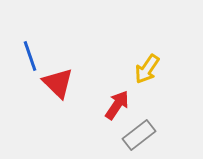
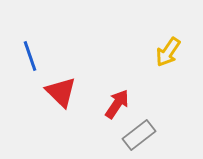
yellow arrow: moved 21 px right, 17 px up
red triangle: moved 3 px right, 9 px down
red arrow: moved 1 px up
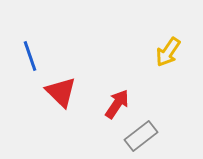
gray rectangle: moved 2 px right, 1 px down
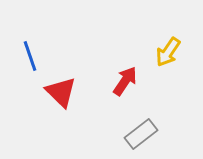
red arrow: moved 8 px right, 23 px up
gray rectangle: moved 2 px up
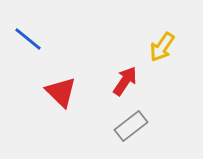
yellow arrow: moved 6 px left, 5 px up
blue line: moved 2 px left, 17 px up; rotated 32 degrees counterclockwise
gray rectangle: moved 10 px left, 8 px up
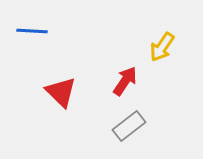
blue line: moved 4 px right, 8 px up; rotated 36 degrees counterclockwise
gray rectangle: moved 2 px left
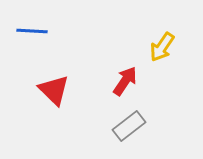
red triangle: moved 7 px left, 2 px up
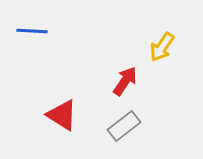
red triangle: moved 8 px right, 25 px down; rotated 12 degrees counterclockwise
gray rectangle: moved 5 px left
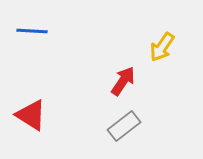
red arrow: moved 2 px left
red triangle: moved 31 px left
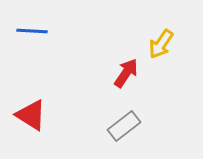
yellow arrow: moved 1 px left, 3 px up
red arrow: moved 3 px right, 8 px up
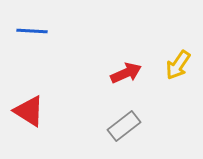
yellow arrow: moved 17 px right, 21 px down
red arrow: rotated 32 degrees clockwise
red triangle: moved 2 px left, 4 px up
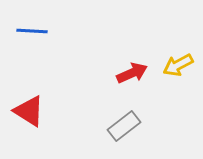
yellow arrow: rotated 28 degrees clockwise
red arrow: moved 6 px right
